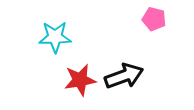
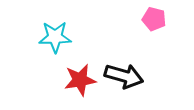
black arrow: rotated 36 degrees clockwise
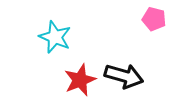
cyan star: rotated 24 degrees clockwise
red star: rotated 12 degrees counterclockwise
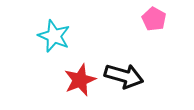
pink pentagon: rotated 15 degrees clockwise
cyan star: moved 1 px left, 1 px up
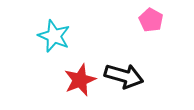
pink pentagon: moved 3 px left, 1 px down
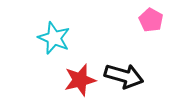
cyan star: moved 2 px down
red star: rotated 8 degrees clockwise
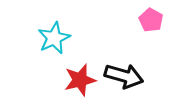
cyan star: rotated 24 degrees clockwise
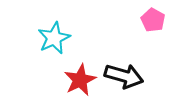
pink pentagon: moved 2 px right
red star: rotated 12 degrees counterclockwise
